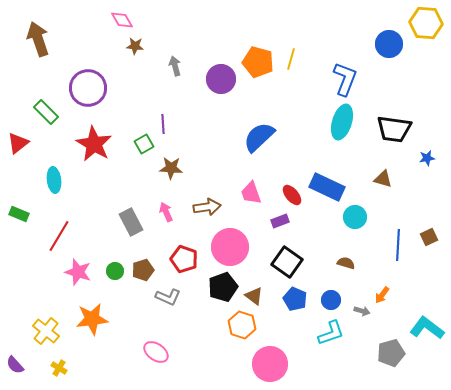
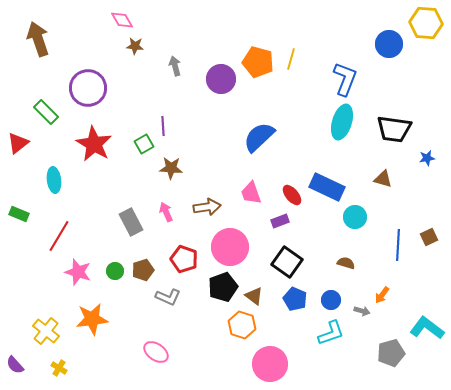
purple line at (163, 124): moved 2 px down
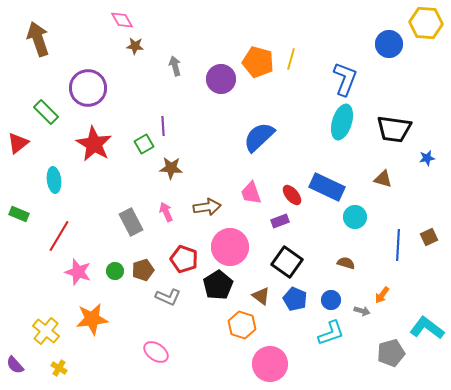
black pentagon at (223, 287): moved 5 px left, 2 px up; rotated 12 degrees counterclockwise
brown triangle at (254, 296): moved 7 px right
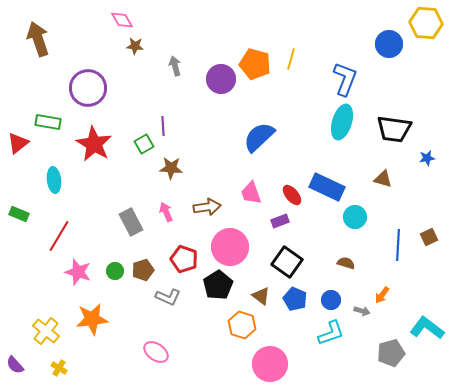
orange pentagon at (258, 62): moved 3 px left, 2 px down
green rectangle at (46, 112): moved 2 px right, 10 px down; rotated 35 degrees counterclockwise
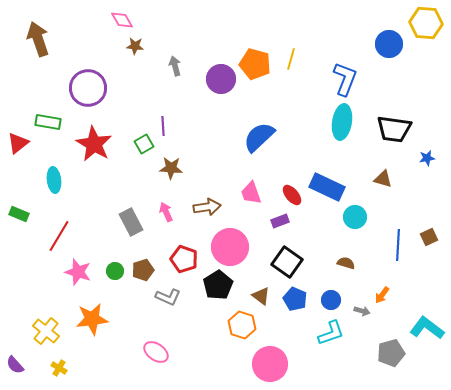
cyan ellipse at (342, 122): rotated 8 degrees counterclockwise
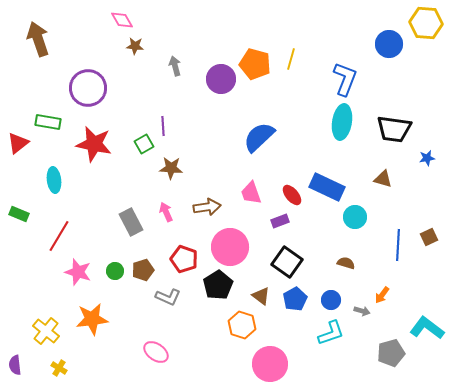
red star at (94, 144): rotated 18 degrees counterclockwise
blue pentagon at (295, 299): rotated 20 degrees clockwise
purple semicircle at (15, 365): rotated 36 degrees clockwise
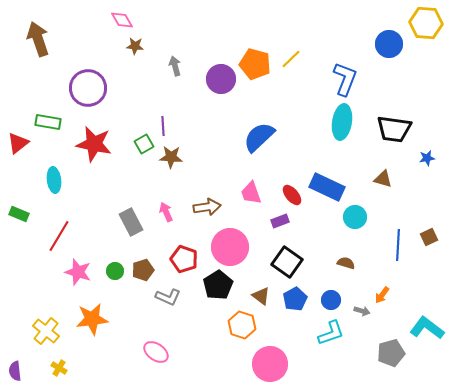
yellow line at (291, 59): rotated 30 degrees clockwise
brown star at (171, 168): moved 11 px up
purple semicircle at (15, 365): moved 6 px down
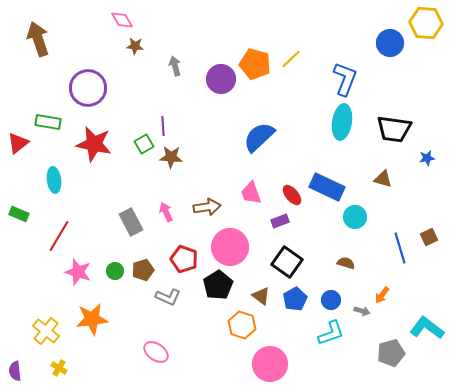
blue circle at (389, 44): moved 1 px right, 1 px up
blue line at (398, 245): moved 2 px right, 3 px down; rotated 20 degrees counterclockwise
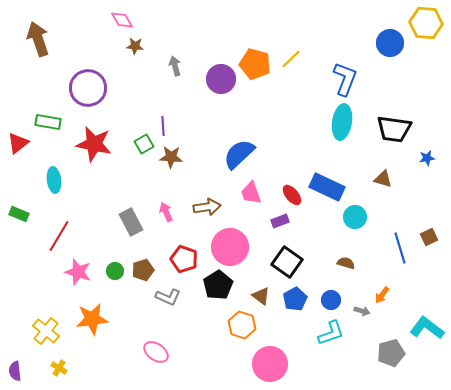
blue semicircle at (259, 137): moved 20 px left, 17 px down
